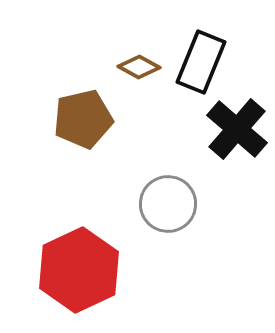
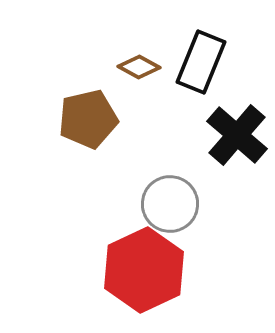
brown pentagon: moved 5 px right
black cross: moved 6 px down
gray circle: moved 2 px right
red hexagon: moved 65 px right
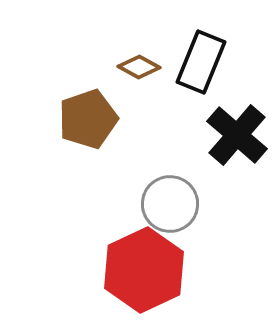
brown pentagon: rotated 6 degrees counterclockwise
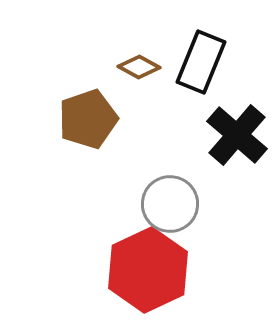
red hexagon: moved 4 px right
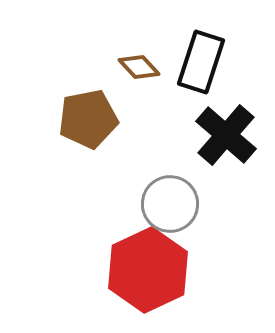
black rectangle: rotated 4 degrees counterclockwise
brown diamond: rotated 18 degrees clockwise
brown pentagon: rotated 8 degrees clockwise
black cross: moved 11 px left
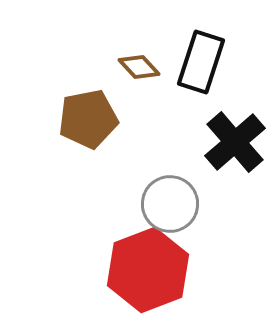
black cross: moved 9 px right, 7 px down; rotated 8 degrees clockwise
red hexagon: rotated 4 degrees clockwise
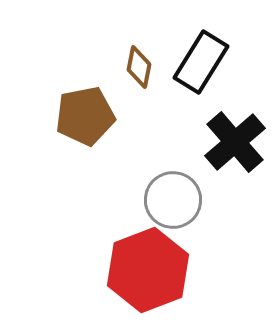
black rectangle: rotated 14 degrees clockwise
brown diamond: rotated 54 degrees clockwise
brown pentagon: moved 3 px left, 3 px up
gray circle: moved 3 px right, 4 px up
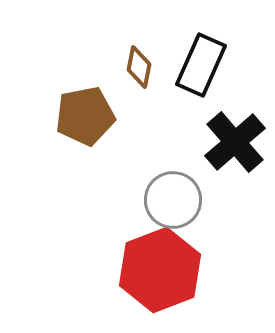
black rectangle: moved 3 px down; rotated 8 degrees counterclockwise
red hexagon: moved 12 px right
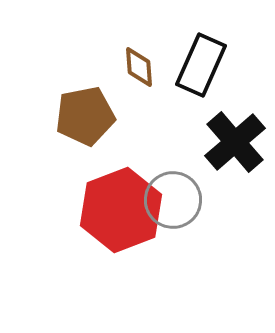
brown diamond: rotated 15 degrees counterclockwise
red hexagon: moved 39 px left, 60 px up
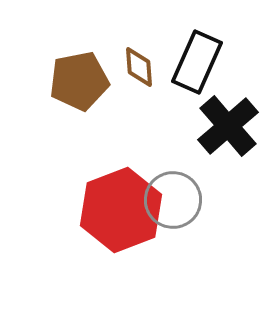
black rectangle: moved 4 px left, 3 px up
brown pentagon: moved 6 px left, 35 px up
black cross: moved 7 px left, 16 px up
